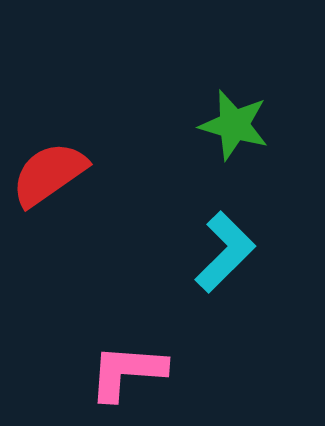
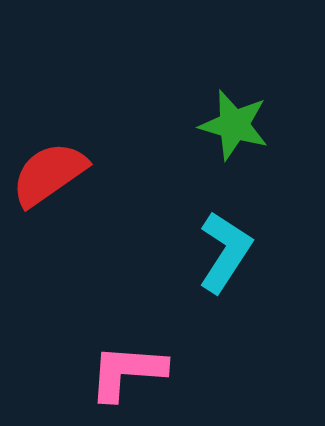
cyan L-shape: rotated 12 degrees counterclockwise
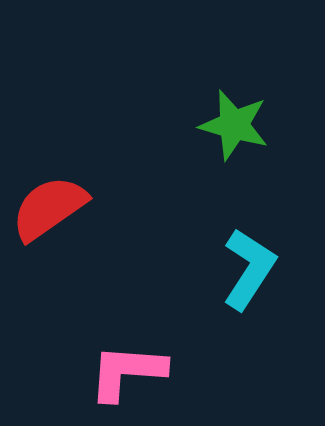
red semicircle: moved 34 px down
cyan L-shape: moved 24 px right, 17 px down
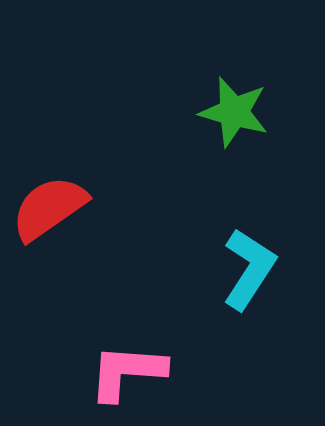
green star: moved 13 px up
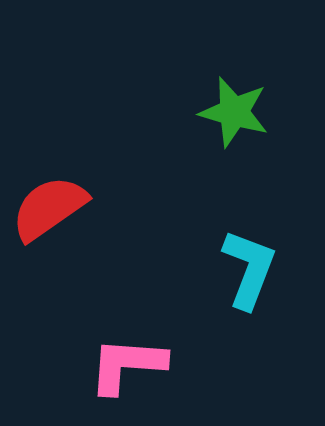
cyan L-shape: rotated 12 degrees counterclockwise
pink L-shape: moved 7 px up
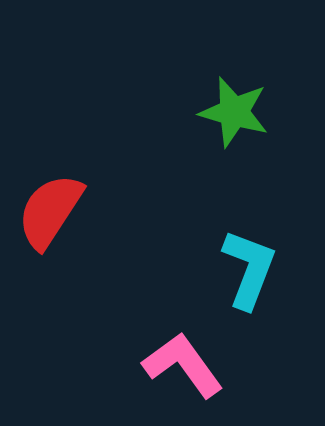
red semicircle: moved 1 px right, 3 px down; rotated 22 degrees counterclockwise
pink L-shape: moved 56 px right; rotated 50 degrees clockwise
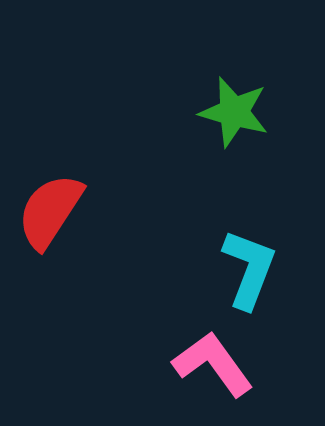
pink L-shape: moved 30 px right, 1 px up
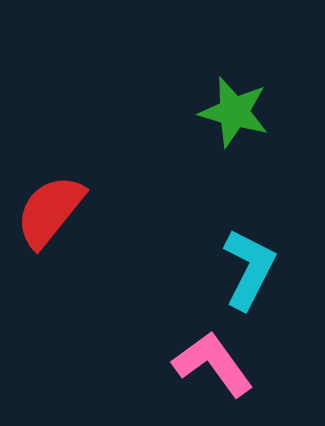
red semicircle: rotated 6 degrees clockwise
cyan L-shape: rotated 6 degrees clockwise
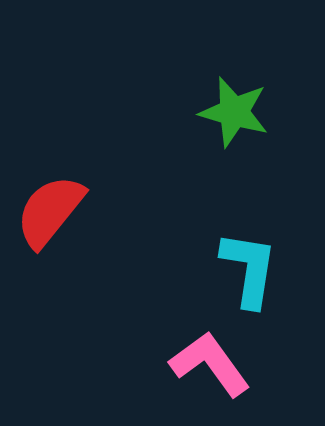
cyan L-shape: rotated 18 degrees counterclockwise
pink L-shape: moved 3 px left
